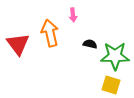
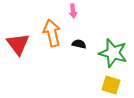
pink arrow: moved 4 px up
orange arrow: moved 2 px right
black semicircle: moved 11 px left
green star: moved 2 px left, 3 px up; rotated 16 degrees clockwise
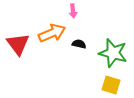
orange arrow: rotated 80 degrees clockwise
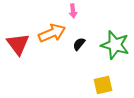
black semicircle: rotated 64 degrees counterclockwise
green star: moved 2 px right, 8 px up
yellow square: moved 8 px left; rotated 30 degrees counterclockwise
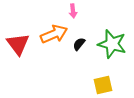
orange arrow: moved 2 px right, 1 px down
green star: moved 3 px left, 1 px up
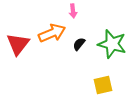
orange arrow: moved 2 px left, 1 px up
red triangle: rotated 15 degrees clockwise
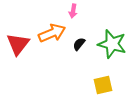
pink arrow: rotated 16 degrees clockwise
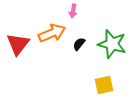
yellow square: moved 1 px right
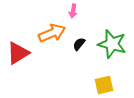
red triangle: moved 9 px down; rotated 20 degrees clockwise
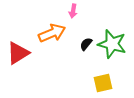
black semicircle: moved 7 px right
yellow square: moved 1 px left, 2 px up
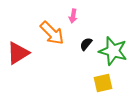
pink arrow: moved 5 px down
orange arrow: rotated 68 degrees clockwise
green star: moved 1 px right, 7 px down
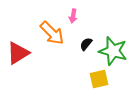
yellow square: moved 4 px left, 4 px up
